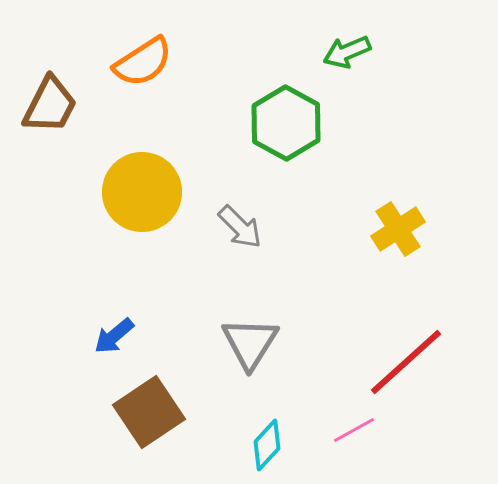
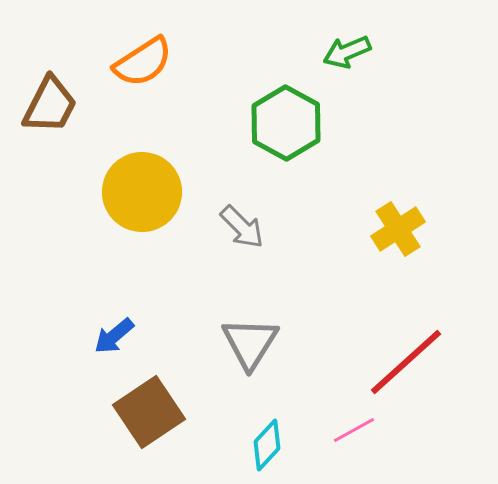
gray arrow: moved 2 px right
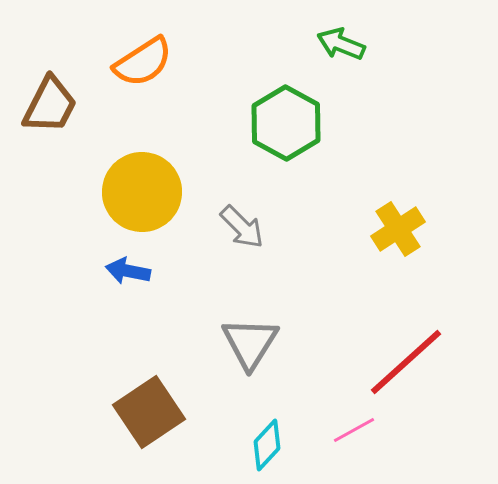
green arrow: moved 6 px left, 8 px up; rotated 45 degrees clockwise
blue arrow: moved 14 px right, 65 px up; rotated 51 degrees clockwise
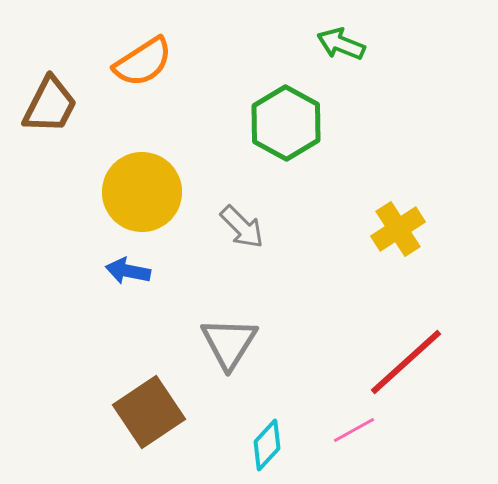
gray triangle: moved 21 px left
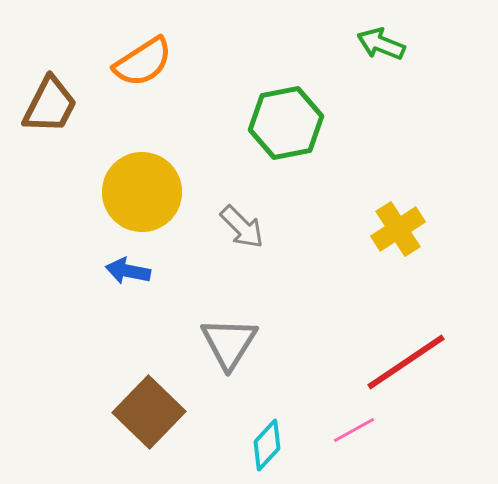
green arrow: moved 40 px right
green hexagon: rotated 20 degrees clockwise
red line: rotated 8 degrees clockwise
brown square: rotated 12 degrees counterclockwise
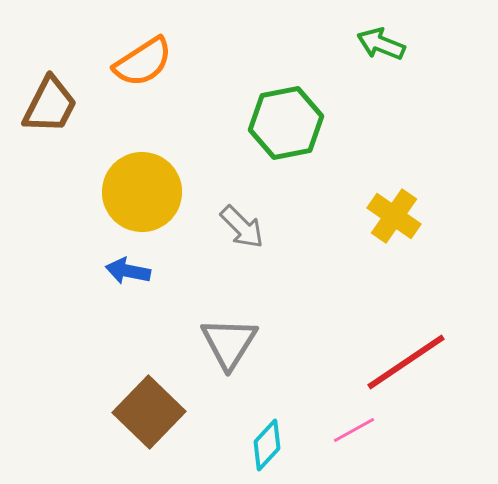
yellow cross: moved 4 px left, 13 px up; rotated 22 degrees counterclockwise
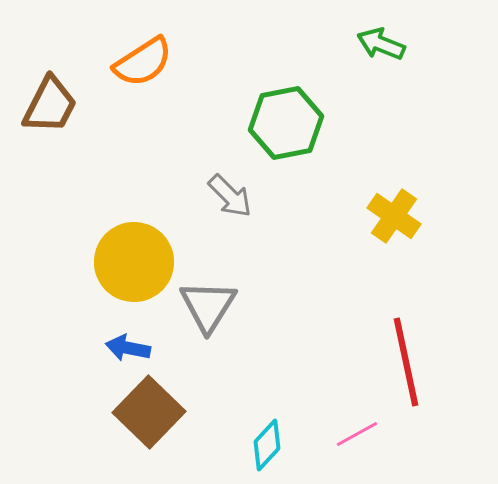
yellow circle: moved 8 px left, 70 px down
gray arrow: moved 12 px left, 31 px up
blue arrow: moved 77 px down
gray triangle: moved 21 px left, 37 px up
red line: rotated 68 degrees counterclockwise
pink line: moved 3 px right, 4 px down
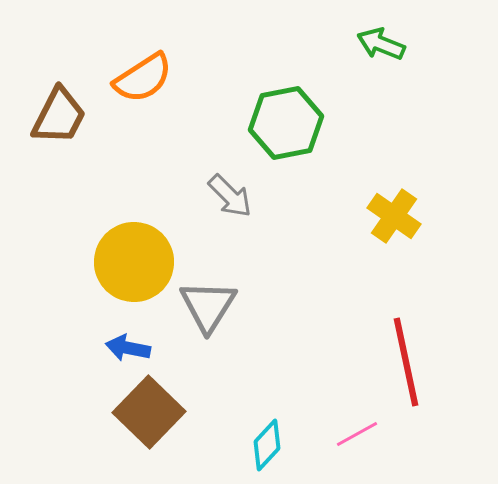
orange semicircle: moved 16 px down
brown trapezoid: moved 9 px right, 11 px down
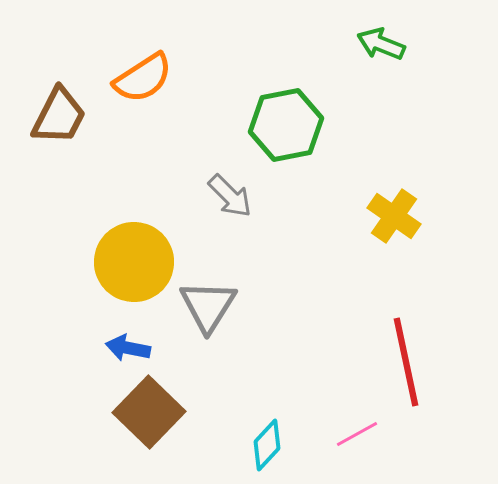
green hexagon: moved 2 px down
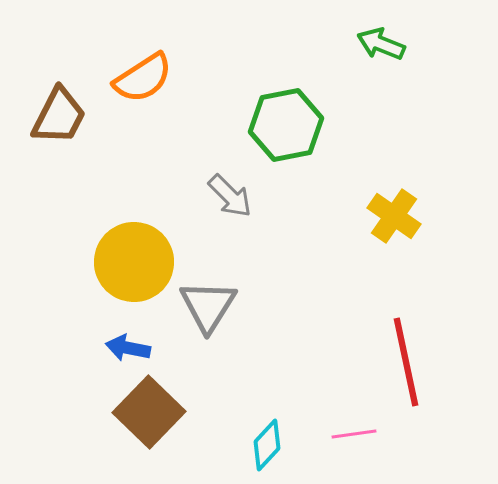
pink line: moved 3 px left; rotated 21 degrees clockwise
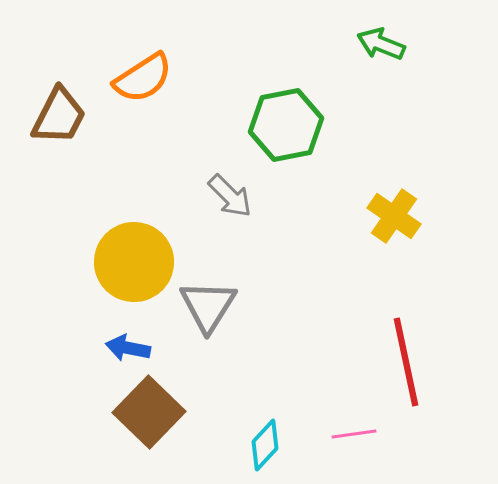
cyan diamond: moved 2 px left
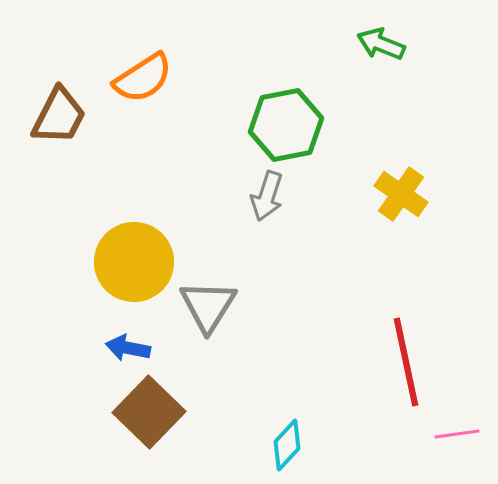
gray arrow: moved 37 px right; rotated 63 degrees clockwise
yellow cross: moved 7 px right, 22 px up
pink line: moved 103 px right
cyan diamond: moved 22 px right
